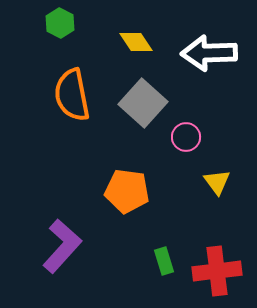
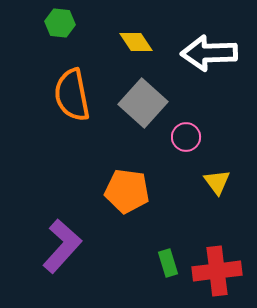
green hexagon: rotated 20 degrees counterclockwise
green rectangle: moved 4 px right, 2 px down
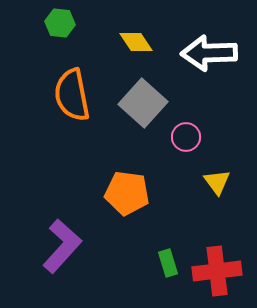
orange pentagon: moved 2 px down
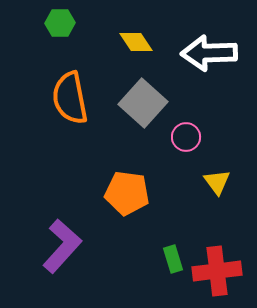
green hexagon: rotated 8 degrees counterclockwise
orange semicircle: moved 2 px left, 3 px down
green rectangle: moved 5 px right, 4 px up
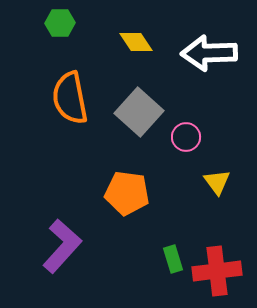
gray square: moved 4 px left, 9 px down
